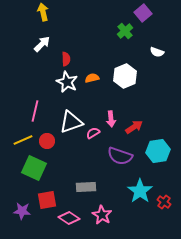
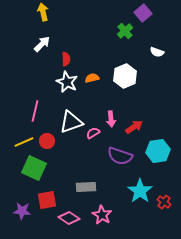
yellow line: moved 1 px right, 2 px down
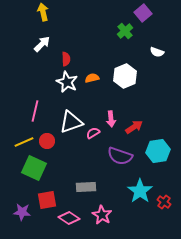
purple star: moved 1 px down
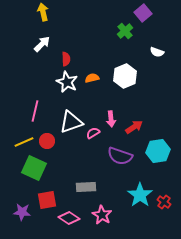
cyan star: moved 4 px down
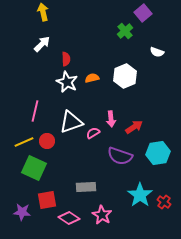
cyan hexagon: moved 2 px down
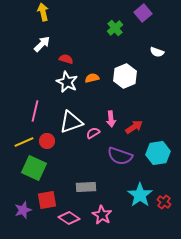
green cross: moved 10 px left, 3 px up
red semicircle: rotated 72 degrees counterclockwise
purple star: moved 1 px right, 2 px up; rotated 24 degrees counterclockwise
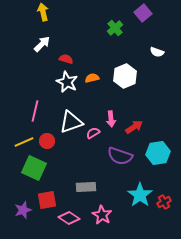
red cross: rotated 24 degrees clockwise
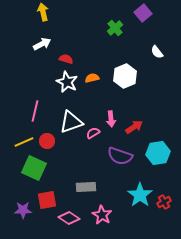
white arrow: rotated 18 degrees clockwise
white semicircle: rotated 32 degrees clockwise
purple star: rotated 18 degrees clockwise
